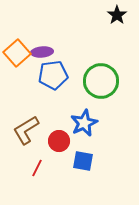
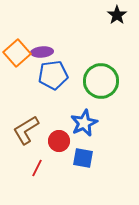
blue square: moved 3 px up
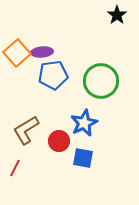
red line: moved 22 px left
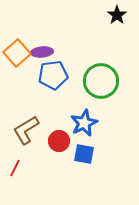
blue square: moved 1 px right, 4 px up
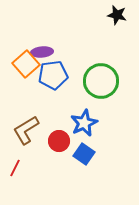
black star: rotated 24 degrees counterclockwise
orange square: moved 9 px right, 11 px down
blue square: rotated 25 degrees clockwise
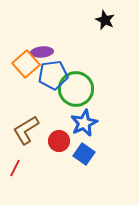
black star: moved 12 px left, 5 px down; rotated 12 degrees clockwise
green circle: moved 25 px left, 8 px down
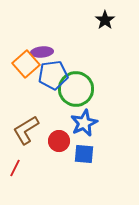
black star: rotated 12 degrees clockwise
blue square: rotated 30 degrees counterclockwise
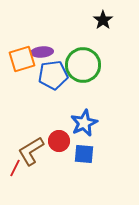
black star: moved 2 px left
orange square: moved 4 px left, 5 px up; rotated 24 degrees clockwise
green circle: moved 7 px right, 24 px up
brown L-shape: moved 5 px right, 21 px down
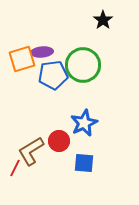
blue square: moved 9 px down
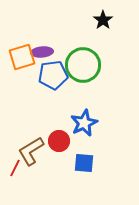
orange square: moved 2 px up
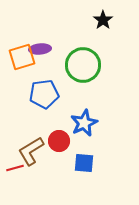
purple ellipse: moved 2 px left, 3 px up
blue pentagon: moved 9 px left, 19 px down
red line: rotated 48 degrees clockwise
